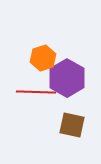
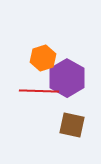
red line: moved 3 px right, 1 px up
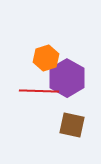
orange hexagon: moved 3 px right
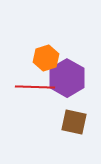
red line: moved 4 px left, 4 px up
brown square: moved 2 px right, 3 px up
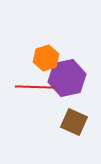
purple hexagon: rotated 18 degrees clockwise
brown square: rotated 12 degrees clockwise
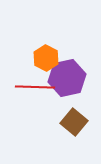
orange hexagon: rotated 15 degrees counterclockwise
brown square: rotated 16 degrees clockwise
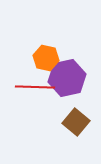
orange hexagon: rotated 15 degrees counterclockwise
brown square: moved 2 px right
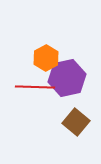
orange hexagon: rotated 20 degrees clockwise
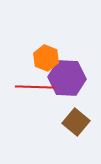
orange hexagon: rotated 10 degrees counterclockwise
purple hexagon: rotated 15 degrees clockwise
